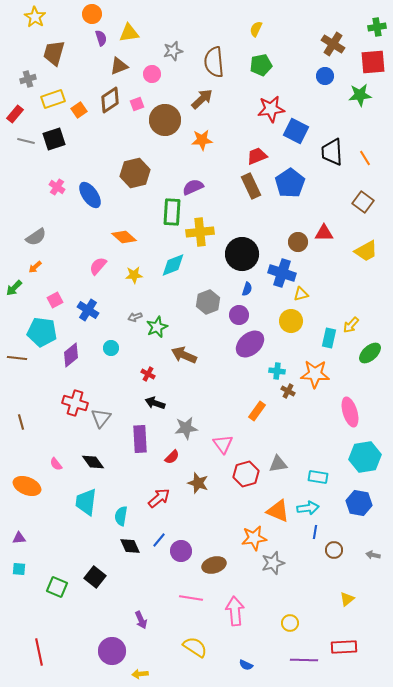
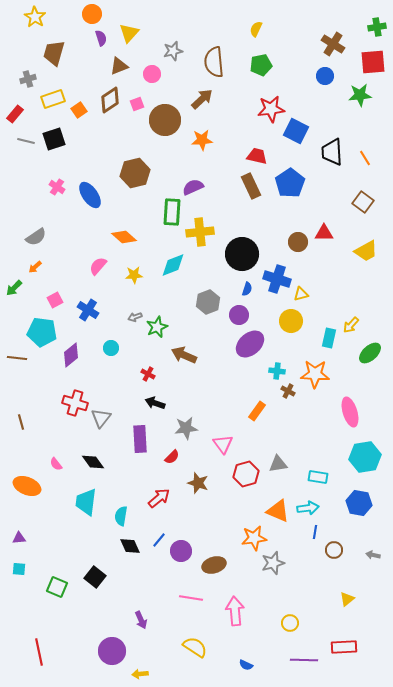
yellow triangle at (129, 33): rotated 40 degrees counterclockwise
red trapezoid at (257, 156): rotated 35 degrees clockwise
blue cross at (282, 273): moved 5 px left, 6 px down
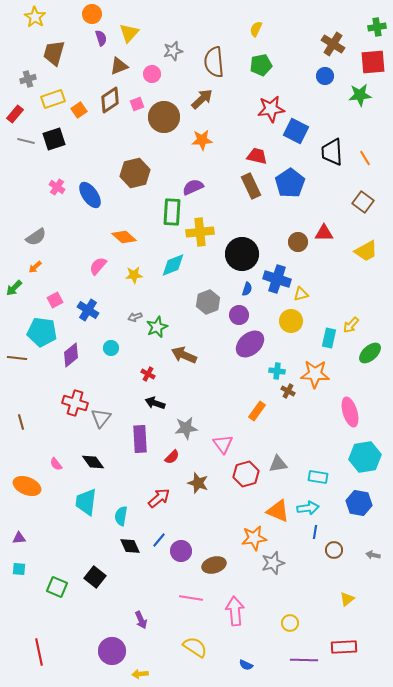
brown circle at (165, 120): moved 1 px left, 3 px up
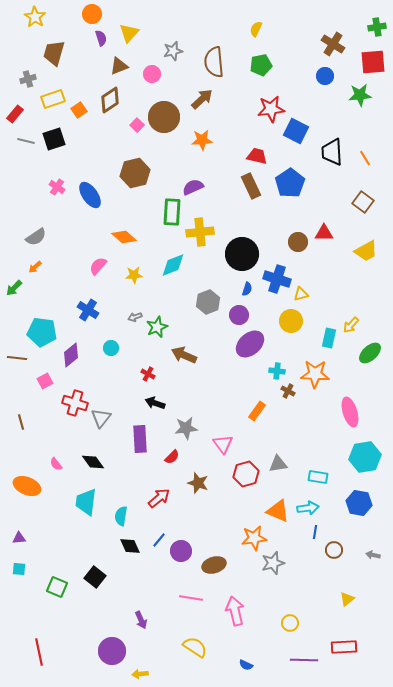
pink square at (137, 104): moved 21 px down; rotated 24 degrees counterclockwise
pink square at (55, 300): moved 10 px left, 81 px down
pink arrow at (235, 611): rotated 8 degrees counterclockwise
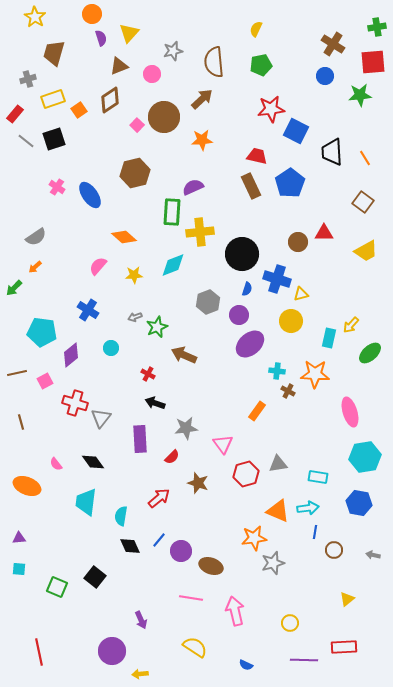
gray line at (26, 141): rotated 24 degrees clockwise
brown line at (17, 358): moved 15 px down; rotated 18 degrees counterclockwise
brown ellipse at (214, 565): moved 3 px left, 1 px down; rotated 35 degrees clockwise
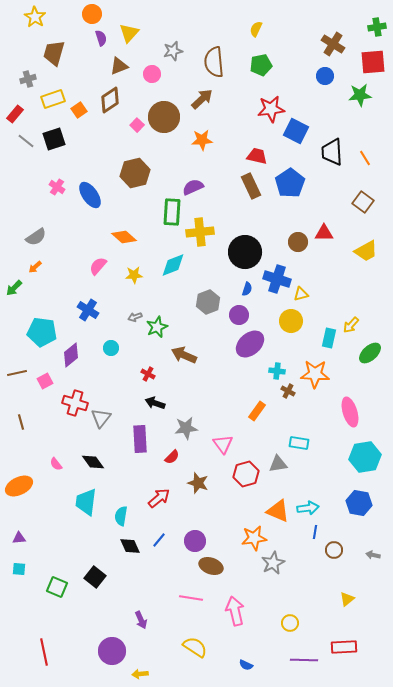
black circle at (242, 254): moved 3 px right, 2 px up
cyan rectangle at (318, 477): moved 19 px left, 34 px up
orange ellipse at (27, 486): moved 8 px left; rotated 48 degrees counterclockwise
purple circle at (181, 551): moved 14 px right, 10 px up
gray star at (273, 563): rotated 10 degrees counterclockwise
red line at (39, 652): moved 5 px right
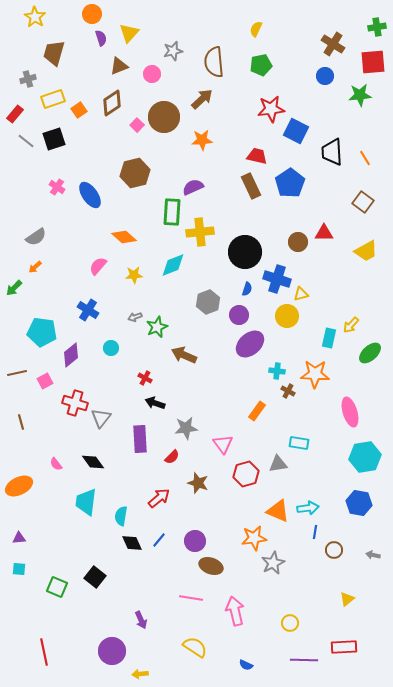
brown diamond at (110, 100): moved 2 px right, 3 px down
yellow circle at (291, 321): moved 4 px left, 5 px up
red cross at (148, 374): moved 3 px left, 4 px down
black diamond at (130, 546): moved 2 px right, 3 px up
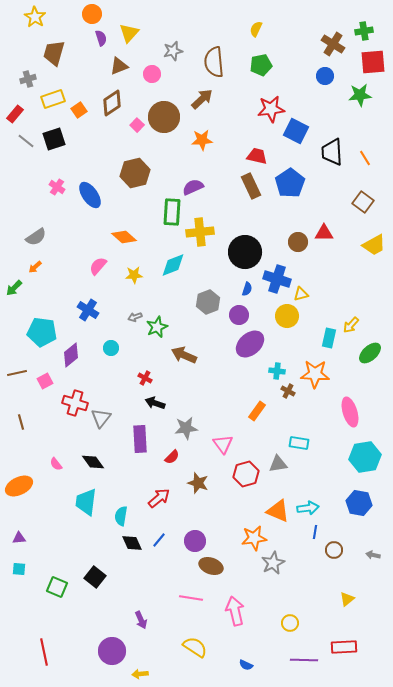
green cross at (377, 27): moved 13 px left, 4 px down
yellow trapezoid at (366, 251): moved 8 px right, 6 px up
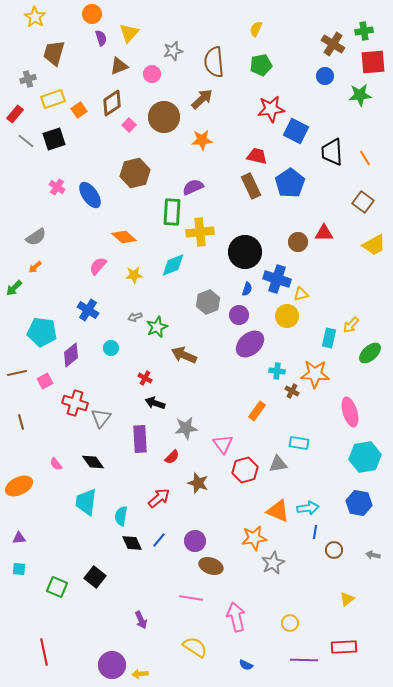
pink square at (137, 125): moved 8 px left
brown cross at (288, 391): moved 4 px right
red hexagon at (246, 474): moved 1 px left, 4 px up
pink arrow at (235, 611): moved 1 px right, 6 px down
purple circle at (112, 651): moved 14 px down
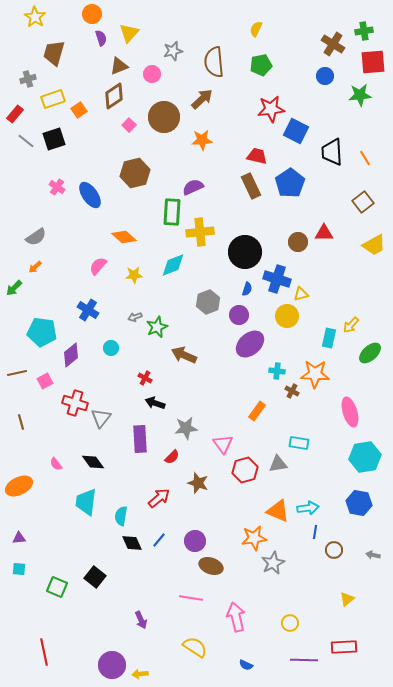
brown diamond at (112, 103): moved 2 px right, 7 px up
brown square at (363, 202): rotated 15 degrees clockwise
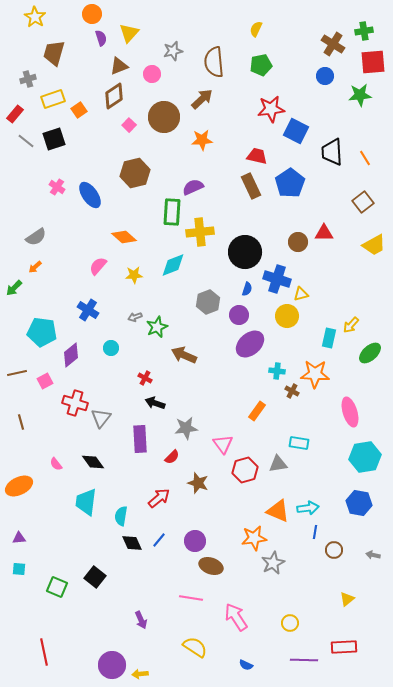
pink arrow at (236, 617): rotated 20 degrees counterclockwise
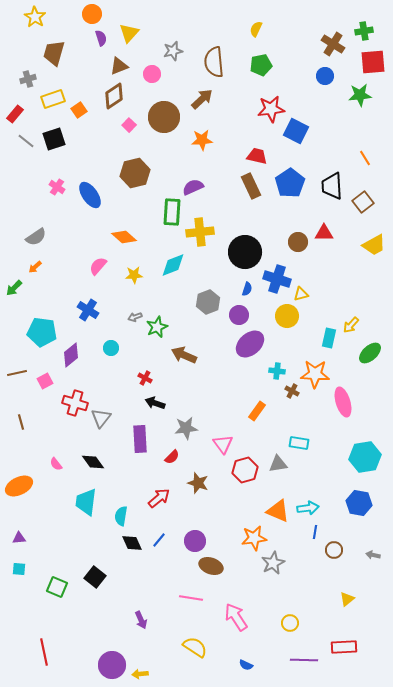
black trapezoid at (332, 152): moved 34 px down
pink ellipse at (350, 412): moved 7 px left, 10 px up
